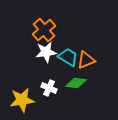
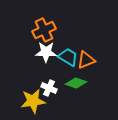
orange cross: rotated 15 degrees clockwise
white star: rotated 10 degrees clockwise
green diamond: rotated 10 degrees clockwise
yellow star: moved 11 px right, 1 px down
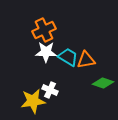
orange triangle: rotated 12 degrees clockwise
green diamond: moved 27 px right
white cross: moved 1 px right, 2 px down
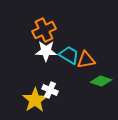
white star: moved 1 px up
cyan trapezoid: moved 1 px right, 2 px up
green diamond: moved 2 px left, 2 px up
yellow star: moved 2 px right, 1 px up; rotated 25 degrees counterclockwise
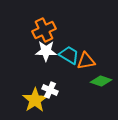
orange triangle: moved 1 px down
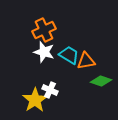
white star: moved 2 px left, 1 px down; rotated 15 degrees clockwise
